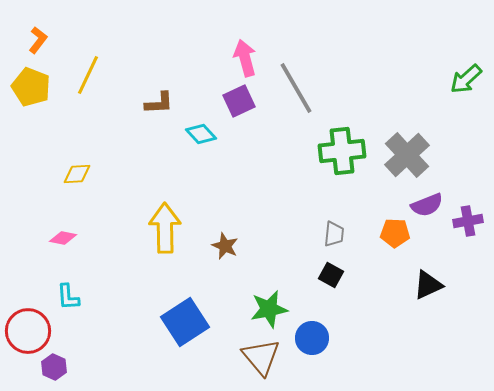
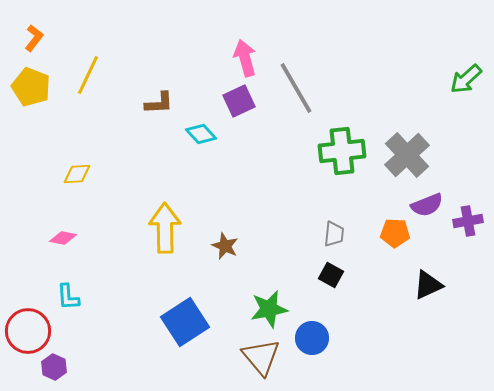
orange L-shape: moved 4 px left, 2 px up
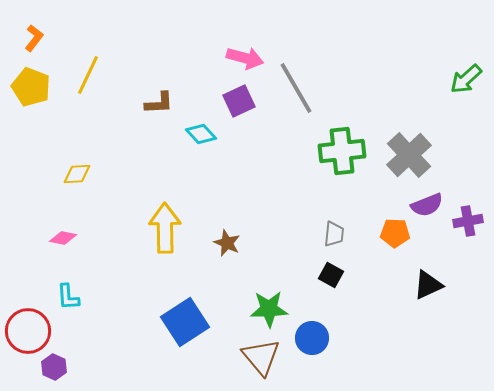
pink arrow: rotated 120 degrees clockwise
gray cross: moved 2 px right
brown star: moved 2 px right, 3 px up
green star: rotated 9 degrees clockwise
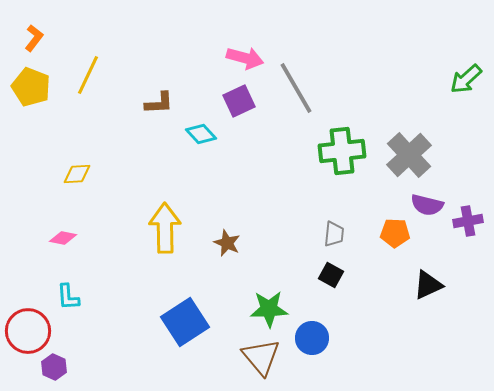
purple semicircle: rotated 36 degrees clockwise
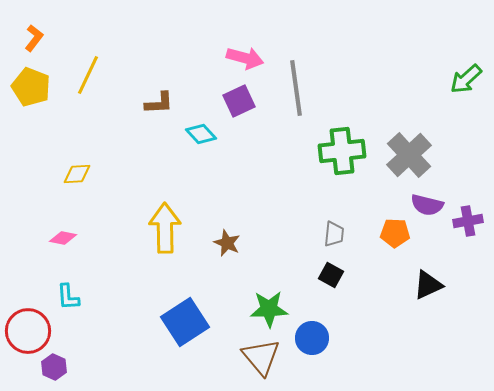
gray line: rotated 22 degrees clockwise
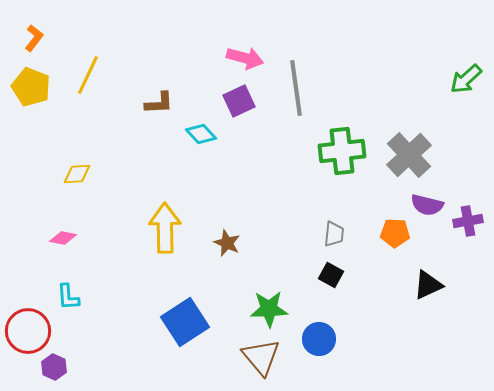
blue circle: moved 7 px right, 1 px down
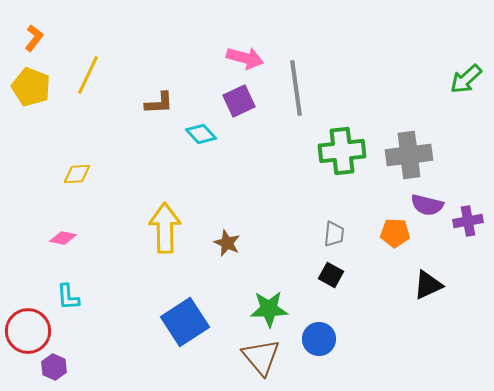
gray cross: rotated 36 degrees clockwise
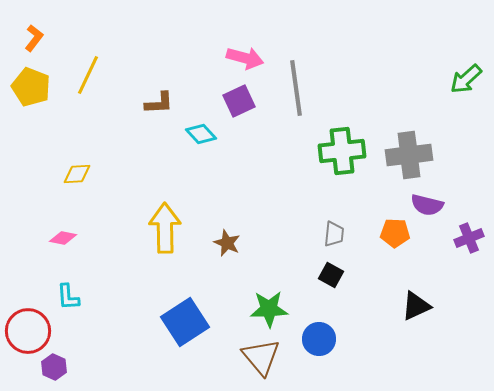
purple cross: moved 1 px right, 17 px down; rotated 12 degrees counterclockwise
black triangle: moved 12 px left, 21 px down
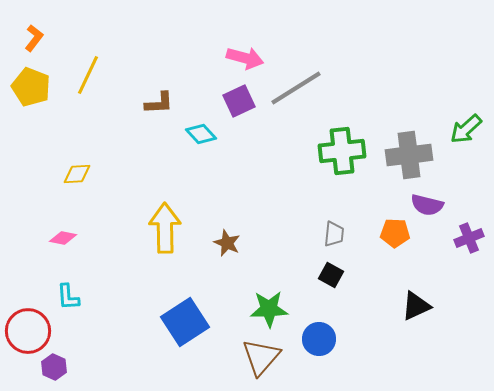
green arrow: moved 50 px down
gray line: rotated 66 degrees clockwise
brown triangle: rotated 21 degrees clockwise
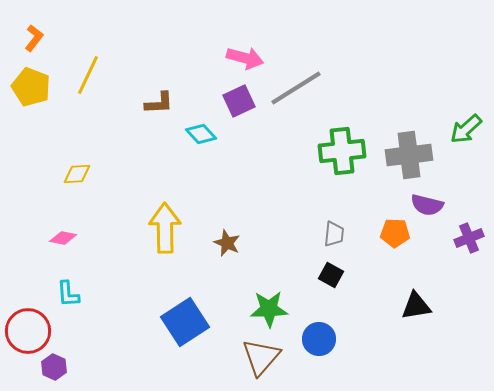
cyan L-shape: moved 3 px up
black triangle: rotated 16 degrees clockwise
